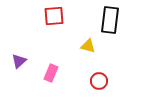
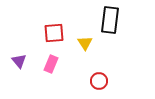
red square: moved 17 px down
yellow triangle: moved 3 px left, 3 px up; rotated 42 degrees clockwise
purple triangle: rotated 28 degrees counterclockwise
pink rectangle: moved 9 px up
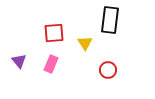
red circle: moved 9 px right, 11 px up
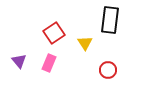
red square: rotated 30 degrees counterclockwise
pink rectangle: moved 2 px left, 1 px up
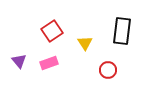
black rectangle: moved 12 px right, 11 px down
red square: moved 2 px left, 2 px up
pink rectangle: rotated 48 degrees clockwise
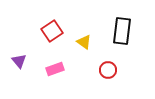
yellow triangle: moved 1 px left, 1 px up; rotated 21 degrees counterclockwise
pink rectangle: moved 6 px right, 6 px down
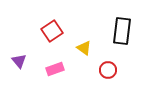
yellow triangle: moved 6 px down
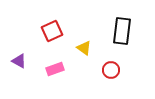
red square: rotated 10 degrees clockwise
purple triangle: rotated 21 degrees counterclockwise
red circle: moved 3 px right
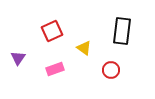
purple triangle: moved 1 px left, 3 px up; rotated 35 degrees clockwise
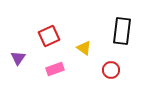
red square: moved 3 px left, 5 px down
